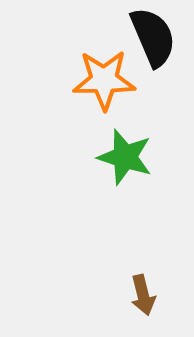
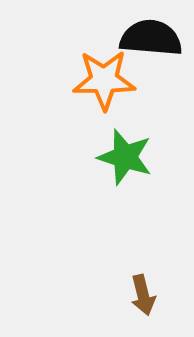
black semicircle: moved 2 px left, 1 px down; rotated 62 degrees counterclockwise
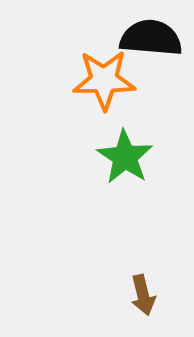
green star: rotated 16 degrees clockwise
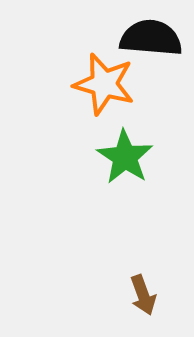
orange star: moved 4 px down; rotated 16 degrees clockwise
brown arrow: rotated 6 degrees counterclockwise
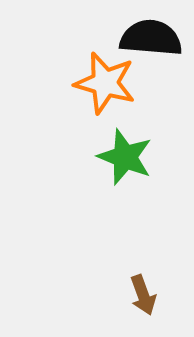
orange star: moved 1 px right, 1 px up
green star: rotated 12 degrees counterclockwise
